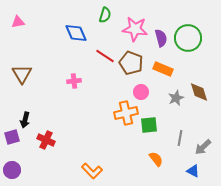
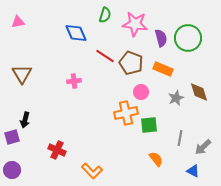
pink star: moved 5 px up
red cross: moved 11 px right, 10 px down
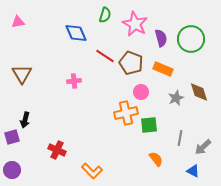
pink star: rotated 20 degrees clockwise
green circle: moved 3 px right, 1 px down
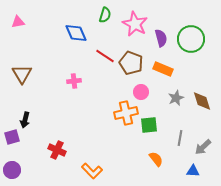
brown diamond: moved 3 px right, 9 px down
blue triangle: rotated 24 degrees counterclockwise
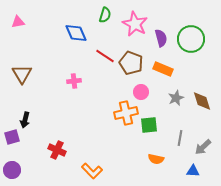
orange semicircle: rotated 140 degrees clockwise
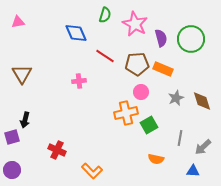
brown pentagon: moved 6 px right, 1 px down; rotated 25 degrees counterclockwise
pink cross: moved 5 px right
green square: rotated 24 degrees counterclockwise
